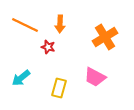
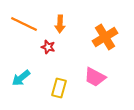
orange line: moved 1 px left, 1 px up
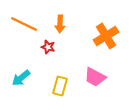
orange cross: moved 1 px right, 1 px up
yellow rectangle: moved 1 px right, 2 px up
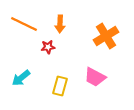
red star: rotated 24 degrees counterclockwise
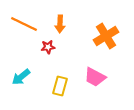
cyan arrow: moved 1 px up
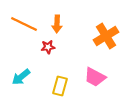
orange arrow: moved 3 px left
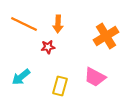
orange arrow: moved 1 px right
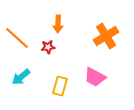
orange line: moved 7 px left, 14 px down; rotated 16 degrees clockwise
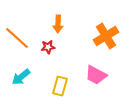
pink trapezoid: moved 1 px right, 2 px up
